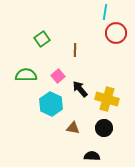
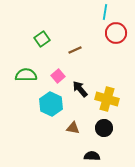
brown line: rotated 64 degrees clockwise
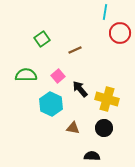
red circle: moved 4 px right
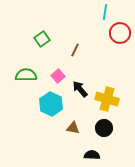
brown line: rotated 40 degrees counterclockwise
black semicircle: moved 1 px up
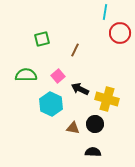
green square: rotated 21 degrees clockwise
black arrow: rotated 24 degrees counterclockwise
black circle: moved 9 px left, 4 px up
black semicircle: moved 1 px right, 3 px up
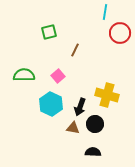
green square: moved 7 px right, 7 px up
green semicircle: moved 2 px left
black arrow: moved 18 px down; rotated 96 degrees counterclockwise
yellow cross: moved 4 px up
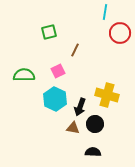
pink square: moved 5 px up; rotated 16 degrees clockwise
cyan hexagon: moved 4 px right, 5 px up
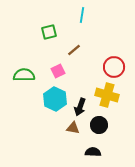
cyan line: moved 23 px left, 3 px down
red circle: moved 6 px left, 34 px down
brown line: moved 1 px left; rotated 24 degrees clockwise
black circle: moved 4 px right, 1 px down
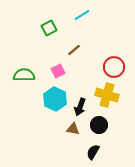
cyan line: rotated 49 degrees clockwise
green square: moved 4 px up; rotated 14 degrees counterclockwise
brown triangle: moved 1 px down
black semicircle: rotated 63 degrees counterclockwise
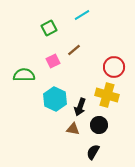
pink square: moved 5 px left, 10 px up
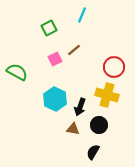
cyan line: rotated 35 degrees counterclockwise
pink square: moved 2 px right, 2 px up
green semicircle: moved 7 px left, 3 px up; rotated 30 degrees clockwise
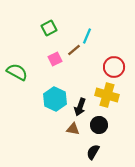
cyan line: moved 5 px right, 21 px down
